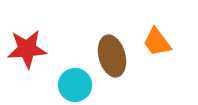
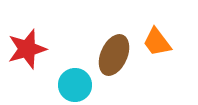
red star: rotated 12 degrees counterclockwise
brown ellipse: moved 2 px right, 1 px up; rotated 39 degrees clockwise
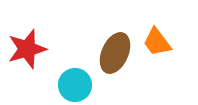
brown ellipse: moved 1 px right, 2 px up
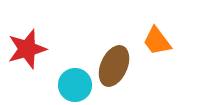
orange trapezoid: moved 1 px up
brown ellipse: moved 1 px left, 13 px down
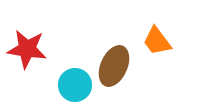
red star: rotated 24 degrees clockwise
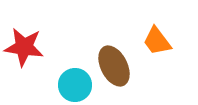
red star: moved 3 px left, 2 px up
brown ellipse: rotated 51 degrees counterclockwise
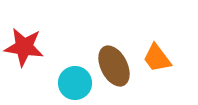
orange trapezoid: moved 17 px down
cyan circle: moved 2 px up
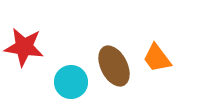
cyan circle: moved 4 px left, 1 px up
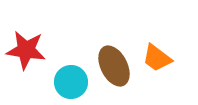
red star: moved 2 px right, 3 px down
orange trapezoid: rotated 16 degrees counterclockwise
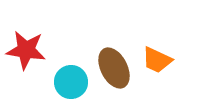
orange trapezoid: moved 2 px down; rotated 12 degrees counterclockwise
brown ellipse: moved 2 px down
